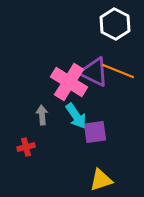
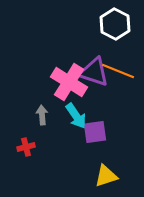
purple triangle: rotated 8 degrees counterclockwise
yellow triangle: moved 5 px right, 4 px up
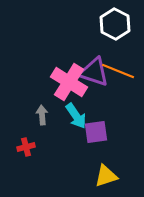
purple square: moved 1 px right
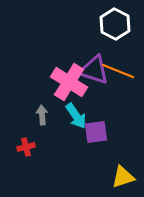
purple triangle: moved 2 px up
yellow triangle: moved 17 px right, 1 px down
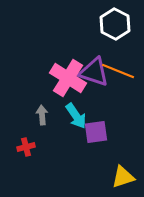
purple triangle: moved 2 px down
pink cross: moved 1 px left, 4 px up
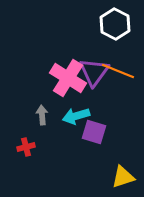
purple triangle: rotated 48 degrees clockwise
cyan arrow: rotated 108 degrees clockwise
purple square: moved 2 px left; rotated 25 degrees clockwise
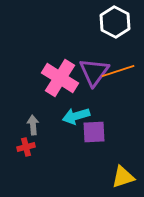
white hexagon: moved 2 px up
orange line: rotated 40 degrees counterclockwise
pink cross: moved 8 px left
gray arrow: moved 9 px left, 10 px down
purple square: rotated 20 degrees counterclockwise
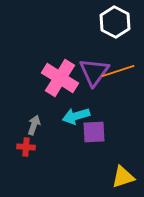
gray arrow: moved 1 px right; rotated 24 degrees clockwise
red cross: rotated 18 degrees clockwise
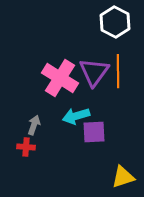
orange line: rotated 72 degrees counterclockwise
